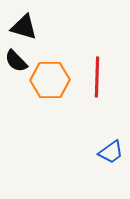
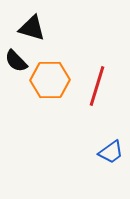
black triangle: moved 8 px right, 1 px down
red line: moved 9 px down; rotated 15 degrees clockwise
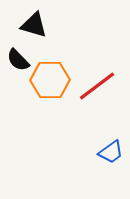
black triangle: moved 2 px right, 3 px up
black semicircle: moved 2 px right, 1 px up
red line: rotated 36 degrees clockwise
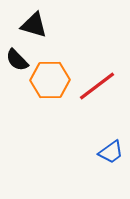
black semicircle: moved 1 px left
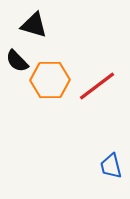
black semicircle: moved 1 px down
blue trapezoid: moved 14 px down; rotated 112 degrees clockwise
